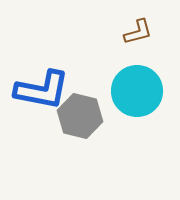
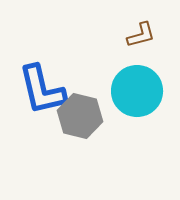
brown L-shape: moved 3 px right, 3 px down
blue L-shape: rotated 66 degrees clockwise
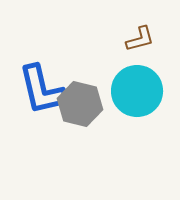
brown L-shape: moved 1 px left, 4 px down
gray hexagon: moved 12 px up
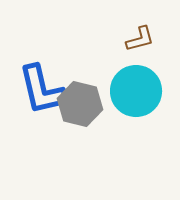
cyan circle: moved 1 px left
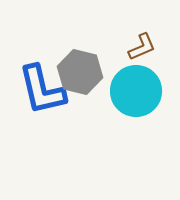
brown L-shape: moved 2 px right, 8 px down; rotated 8 degrees counterclockwise
gray hexagon: moved 32 px up
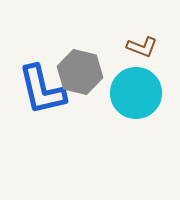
brown L-shape: rotated 44 degrees clockwise
cyan circle: moved 2 px down
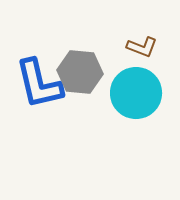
gray hexagon: rotated 9 degrees counterclockwise
blue L-shape: moved 3 px left, 6 px up
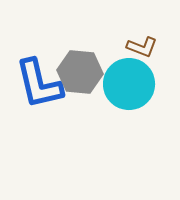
cyan circle: moved 7 px left, 9 px up
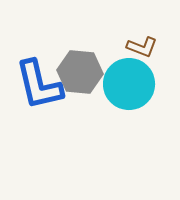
blue L-shape: moved 1 px down
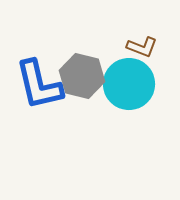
gray hexagon: moved 2 px right, 4 px down; rotated 9 degrees clockwise
